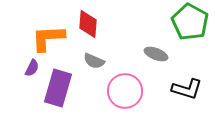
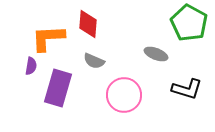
green pentagon: moved 1 px left, 1 px down
purple semicircle: moved 1 px left, 2 px up; rotated 18 degrees counterclockwise
pink circle: moved 1 px left, 4 px down
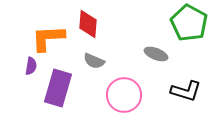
black L-shape: moved 1 px left, 2 px down
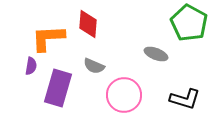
gray semicircle: moved 5 px down
black L-shape: moved 1 px left, 8 px down
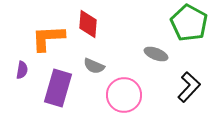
purple semicircle: moved 9 px left, 4 px down
black L-shape: moved 4 px right, 12 px up; rotated 64 degrees counterclockwise
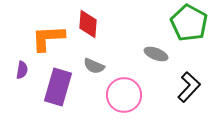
purple rectangle: moved 1 px up
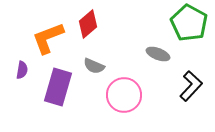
red diamond: rotated 44 degrees clockwise
orange L-shape: rotated 18 degrees counterclockwise
gray ellipse: moved 2 px right
black L-shape: moved 2 px right, 1 px up
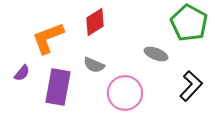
red diamond: moved 7 px right, 2 px up; rotated 8 degrees clockwise
gray ellipse: moved 2 px left
gray semicircle: moved 1 px up
purple semicircle: moved 3 px down; rotated 30 degrees clockwise
purple rectangle: rotated 6 degrees counterclockwise
pink circle: moved 1 px right, 2 px up
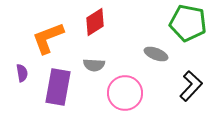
green pentagon: moved 1 px left; rotated 18 degrees counterclockwise
gray semicircle: rotated 20 degrees counterclockwise
purple semicircle: rotated 48 degrees counterclockwise
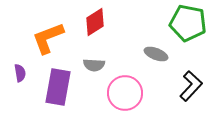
purple semicircle: moved 2 px left
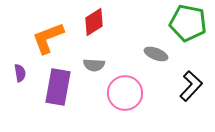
red diamond: moved 1 px left
